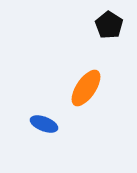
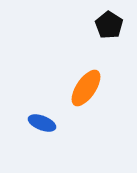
blue ellipse: moved 2 px left, 1 px up
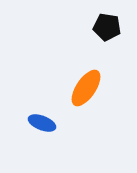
black pentagon: moved 2 px left, 2 px down; rotated 24 degrees counterclockwise
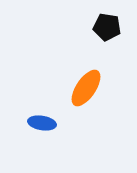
blue ellipse: rotated 12 degrees counterclockwise
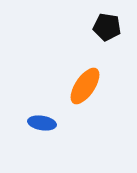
orange ellipse: moved 1 px left, 2 px up
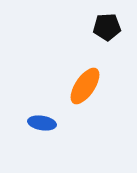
black pentagon: rotated 12 degrees counterclockwise
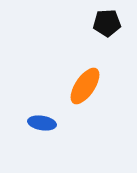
black pentagon: moved 4 px up
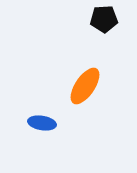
black pentagon: moved 3 px left, 4 px up
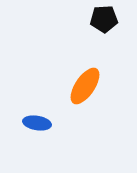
blue ellipse: moved 5 px left
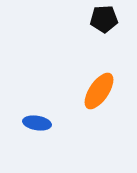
orange ellipse: moved 14 px right, 5 px down
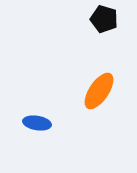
black pentagon: rotated 20 degrees clockwise
